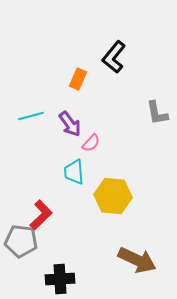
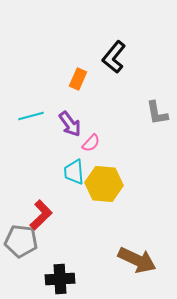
yellow hexagon: moved 9 px left, 12 px up
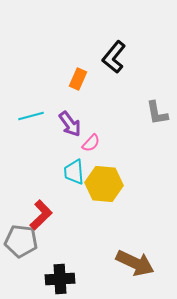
brown arrow: moved 2 px left, 3 px down
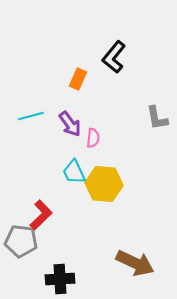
gray L-shape: moved 5 px down
pink semicircle: moved 2 px right, 5 px up; rotated 36 degrees counterclockwise
cyan trapezoid: rotated 20 degrees counterclockwise
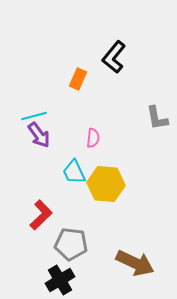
cyan line: moved 3 px right
purple arrow: moved 31 px left, 11 px down
yellow hexagon: moved 2 px right
gray pentagon: moved 50 px right, 3 px down
black cross: moved 1 px down; rotated 28 degrees counterclockwise
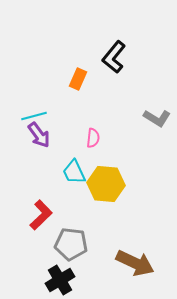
gray L-shape: rotated 48 degrees counterclockwise
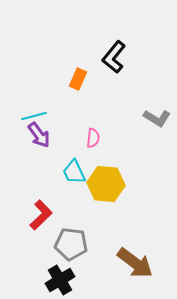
brown arrow: rotated 12 degrees clockwise
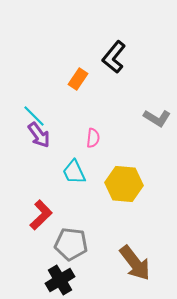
orange rectangle: rotated 10 degrees clockwise
cyan line: rotated 60 degrees clockwise
yellow hexagon: moved 18 px right
brown arrow: rotated 15 degrees clockwise
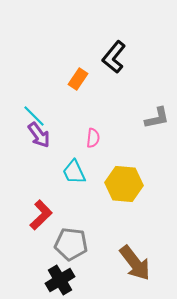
gray L-shape: rotated 44 degrees counterclockwise
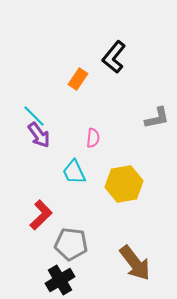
yellow hexagon: rotated 15 degrees counterclockwise
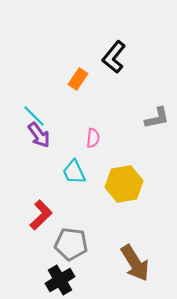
brown arrow: rotated 6 degrees clockwise
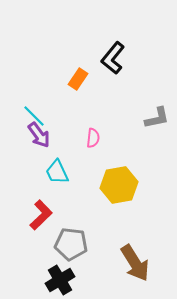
black L-shape: moved 1 px left, 1 px down
cyan trapezoid: moved 17 px left
yellow hexagon: moved 5 px left, 1 px down
